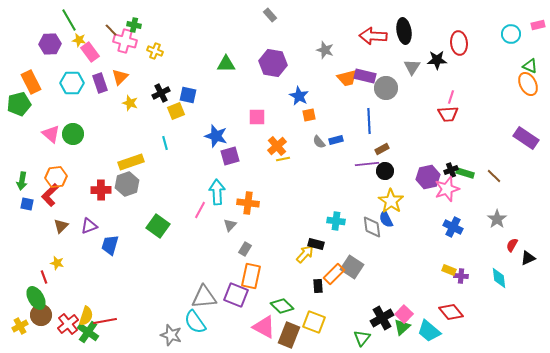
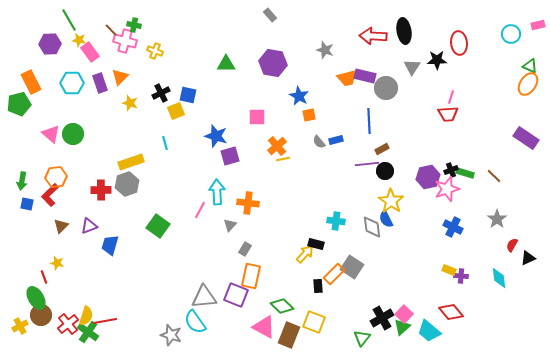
orange ellipse at (528, 84): rotated 60 degrees clockwise
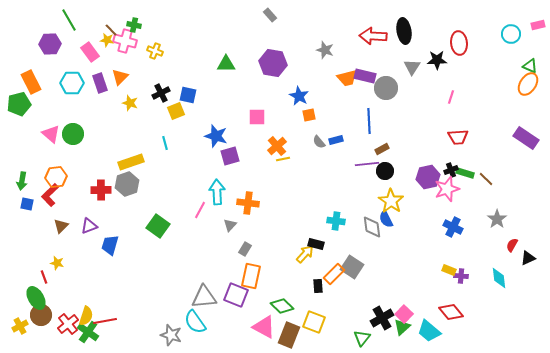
yellow star at (79, 40): moved 28 px right
red trapezoid at (448, 114): moved 10 px right, 23 px down
brown line at (494, 176): moved 8 px left, 3 px down
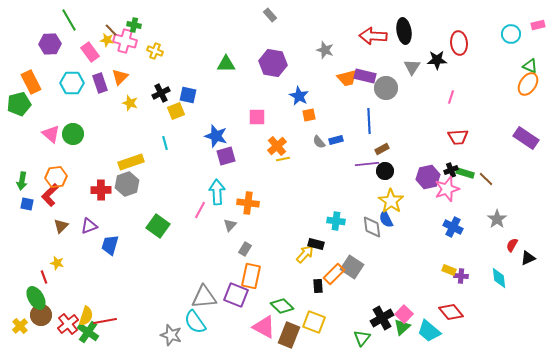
purple square at (230, 156): moved 4 px left
yellow cross at (20, 326): rotated 14 degrees counterclockwise
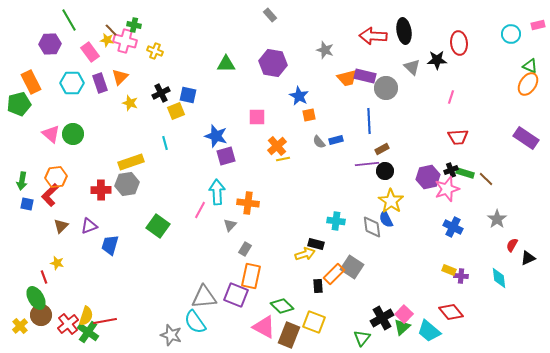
gray triangle at (412, 67): rotated 18 degrees counterclockwise
gray hexagon at (127, 184): rotated 10 degrees clockwise
yellow arrow at (305, 254): rotated 30 degrees clockwise
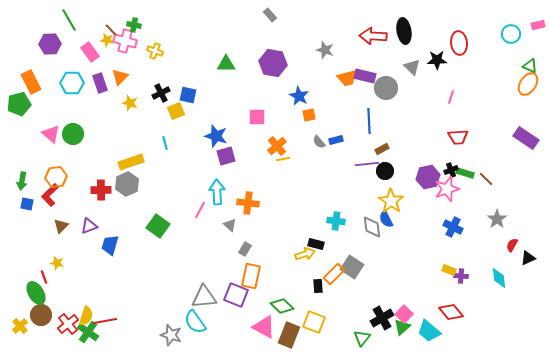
gray hexagon at (127, 184): rotated 15 degrees counterclockwise
gray triangle at (230, 225): rotated 32 degrees counterclockwise
green ellipse at (36, 298): moved 5 px up
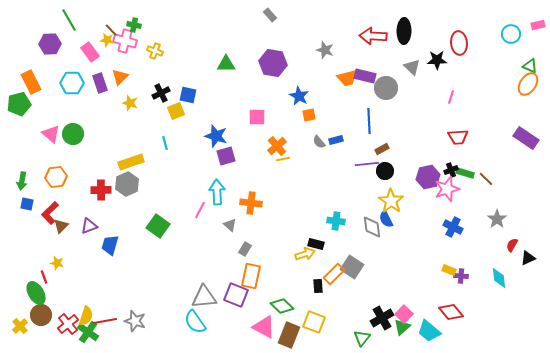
black ellipse at (404, 31): rotated 10 degrees clockwise
red L-shape at (50, 195): moved 18 px down
orange cross at (248, 203): moved 3 px right
gray star at (171, 335): moved 36 px left, 14 px up
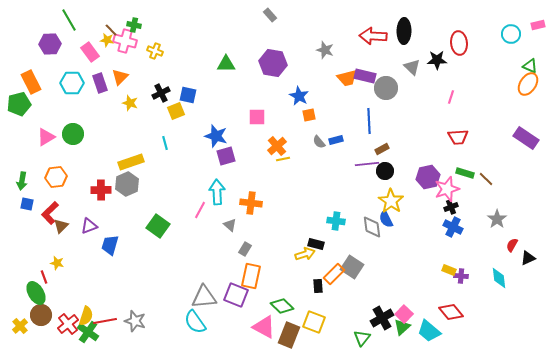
pink triangle at (51, 134): moved 5 px left, 3 px down; rotated 48 degrees clockwise
black cross at (451, 170): moved 37 px down
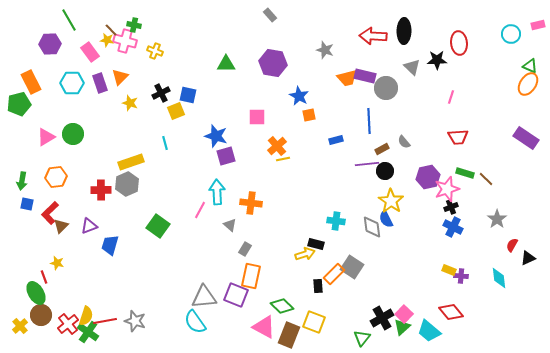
gray semicircle at (319, 142): moved 85 px right
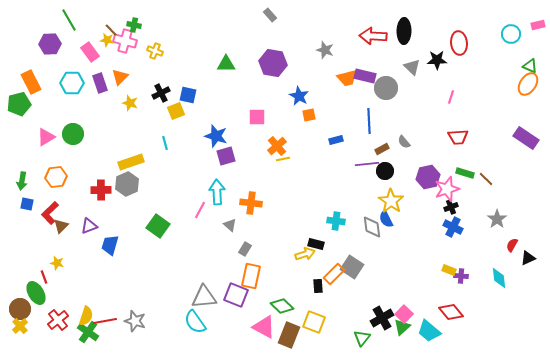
brown circle at (41, 315): moved 21 px left, 6 px up
red cross at (68, 324): moved 10 px left, 4 px up
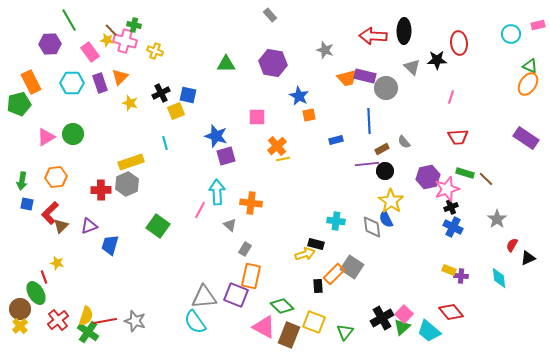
green triangle at (362, 338): moved 17 px left, 6 px up
